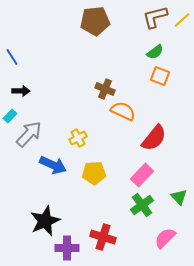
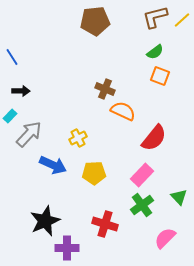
red cross: moved 2 px right, 13 px up
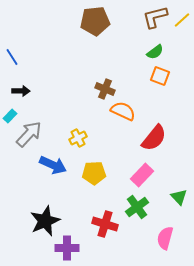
green cross: moved 5 px left, 2 px down
pink semicircle: rotated 30 degrees counterclockwise
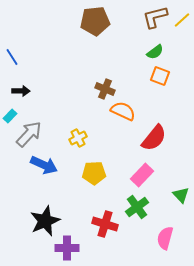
blue arrow: moved 9 px left
green triangle: moved 2 px right, 2 px up
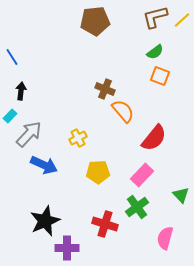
black arrow: rotated 84 degrees counterclockwise
orange semicircle: rotated 25 degrees clockwise
yellow pentagon: moved 4 px right, 1 px up
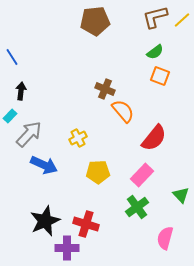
red cross: moved 19 px left
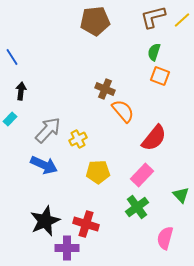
brown L-shape: moved 2 px left
green semicircle: moved 1 px left; rotated 144 degrees clockwise
cyan rectangle: moved 3 px down
gray arrow: moved 19 px right, 4 px up
yellow cross: moved 1 px down
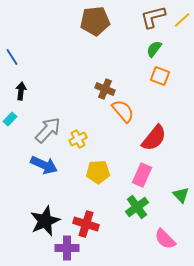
green semicircle: moved 3 px up; rotated 18 degrees clockwise
pink rectangle: rotated 20 degrees counterclockwise
pink semicircle: moved 1 px down; rotated 60 degrees counterclockwise
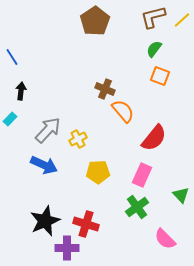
brown pentagon: rotated 28 degrees counterclockwise
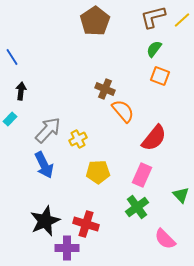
blue arrow: rotated 40 degrees clockwise
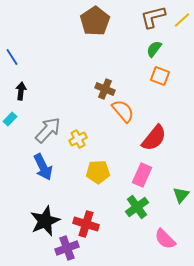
blue arrow: moved 1 px left, 2 px down
green triangle: rotated 24 degrees clockwise
purple cross: rotated 20 degrees counterclockwise
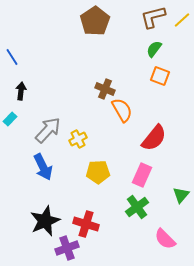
orange semicircle: moved 1 px left, 1 px up; rotated 10 degrees clockwise
